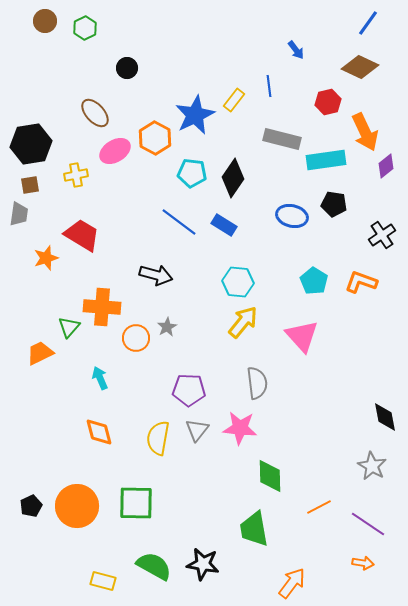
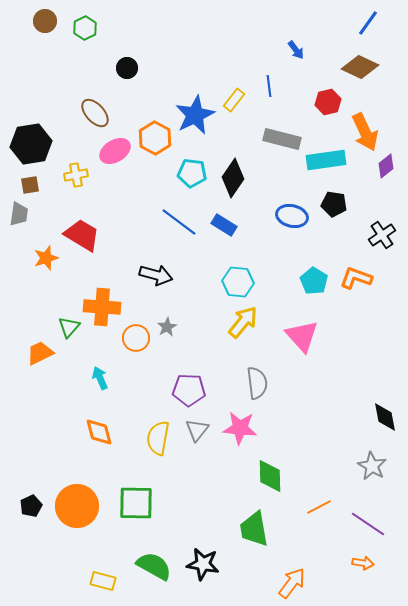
orange L-shape at (361, 282): moved 5 px left, 4 px up
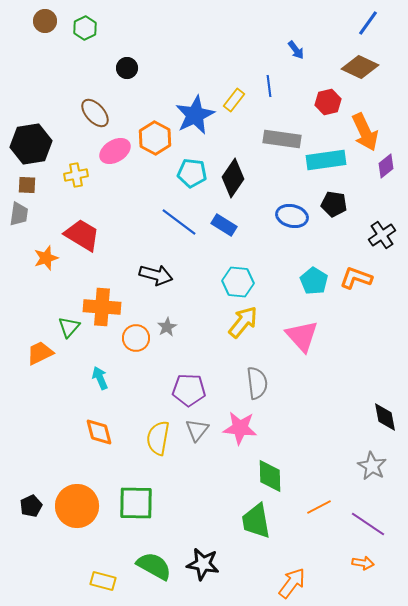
gray rectangle at (282, 139): rotated 6 degrees counterclockwise
brown square at (30, 185): moved 3 px left; rotated 12 degrees clockwise
green trapezoid at (254, 529): moved 2 px right, 8 px up
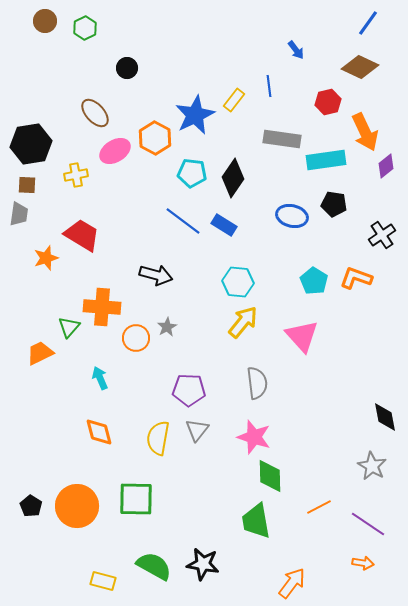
blue line at (179, 222): moved 4 px right, 1 px up
pink star at (240, 428): moved 14 px right, 9 px down; rotated 12 degrees clockwise
green square at (136, 503): moved 4 px up
black pentagon at (31, 506): rotated 15 degrees counterclockwise
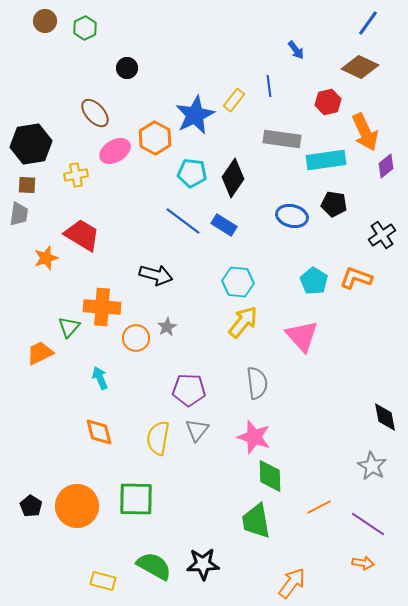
black star at (203, 564): rotated 12 degrees counterclockwise
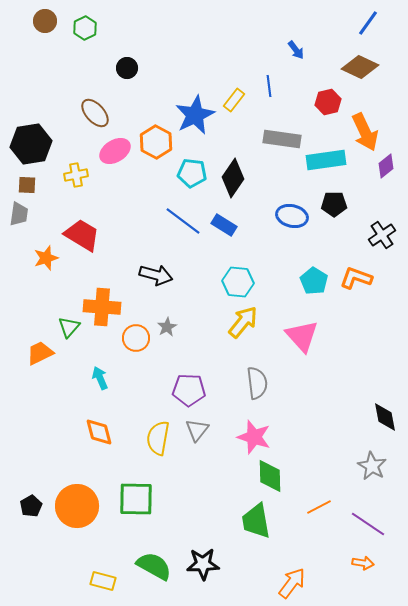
orange hexagon at (155, 138): moved 1 px right, 4 px down
black pentagon at (334, 204): rotated 10 degrees counterclockwise
black pentagon at (31, 506): rotated 10 degrees clockwise
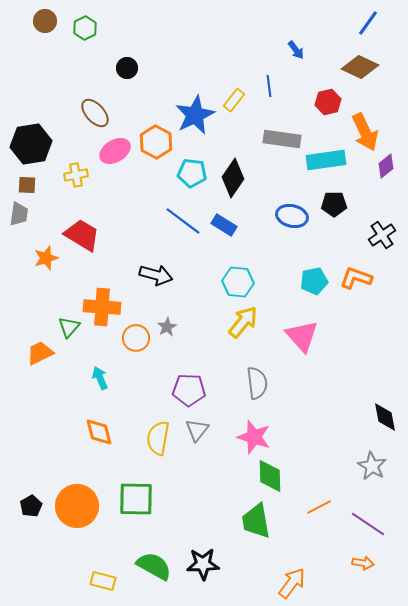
cyan pentagon at (314, 281): rotated 28 degrees clockwise
